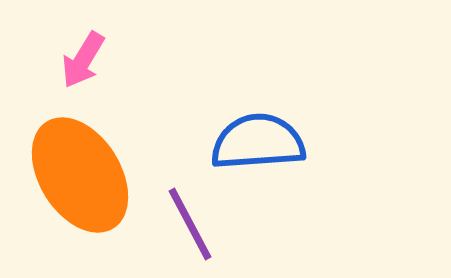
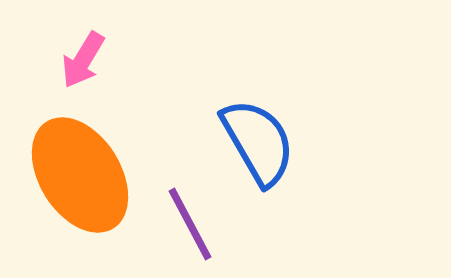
blue semicircle: rotated 64 degrees clockwise
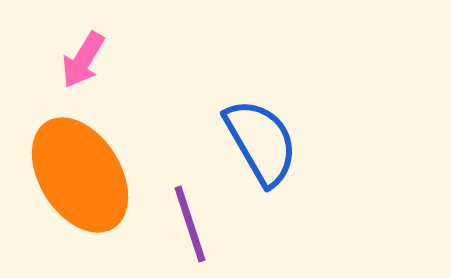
blue semicircle: moved 3 px right
purple line: rotated 10 degrees clockwise
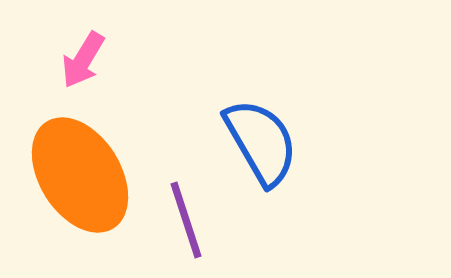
purple line: moved 4 px left, 4 px up
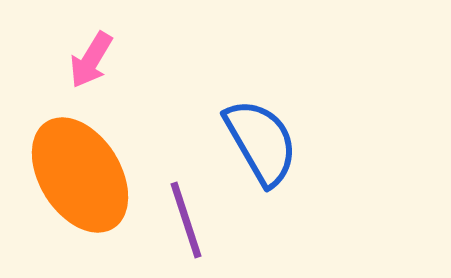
pink arrow: moved 8 px right
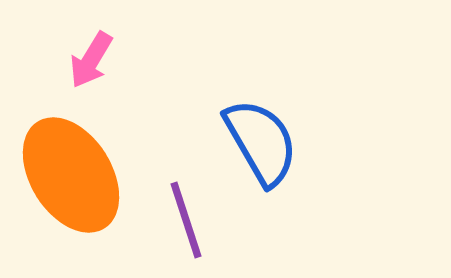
orange ellipse: moved 9 px left
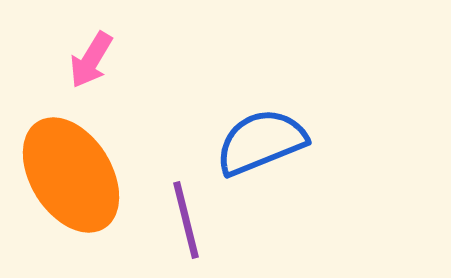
blue semicircle: rotated 82 degrees counterclockwise
purple line: rotated 4 degrees clockwise
